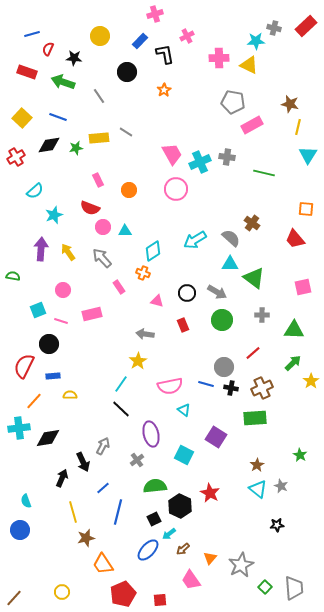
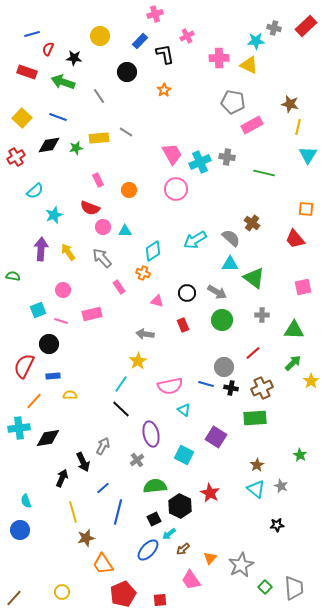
cyan triangle at (258, 489): moved 2 px left
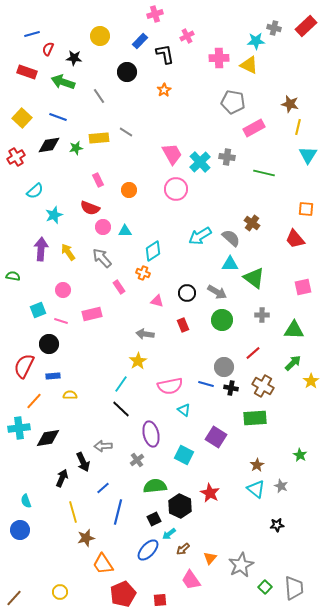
pink rectangle at (252, 125): moved 2 px right, 3 px down
cyan cross at (200, 162): rotated 20 degrees counterclockwise
cyan arrow at (195, 240): moved 5 px right, 4 px up
brown cross at (262, 388): moved 1 px right, 2 px up; rotated 35 degrees counterclockwise
gray arrow at (103, 446): rotated 120 degrees counterclockwise
yellow circle at (62, 592): moved 2 px left
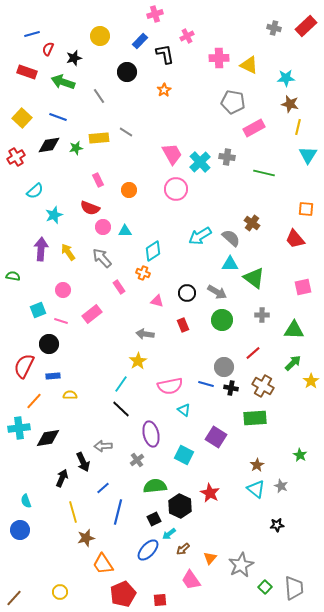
cyan star at (256, 41): moved 30 px right, 37 px down
black star at (74, 58): rotated 21 degrees counterclockwise
pink rectangle at (92, 314): rotated 24 degrees counterclockwise
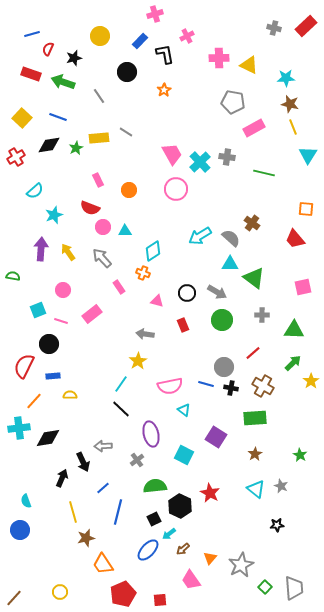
red rectangle at (27, 72): moved 4 px right, 2 px down
yellow line at (298, 127): moved 5 px left; rotated 35 degrees counterclockwise
green star at (76, 148): rotated 16 degrees counterclockwise
brown star at (257, 465): moved 2 px left, 11 px up
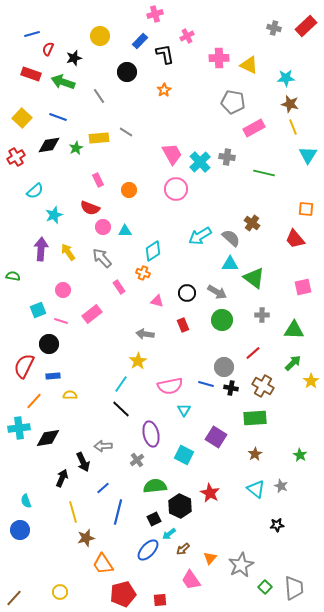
cyan triangle at (184, 410): rotated 24 degrees clockwise
red pentagon at (123, 594): rotated 10 degrees clockwise
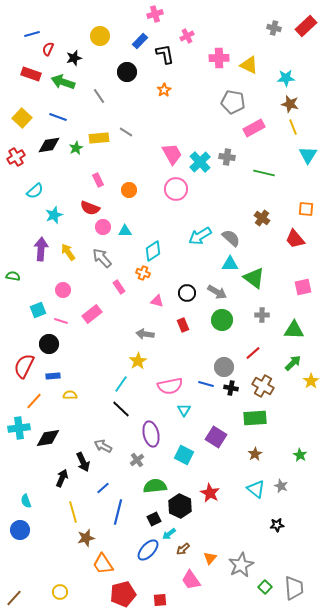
brown cross at (252, 223): moved 10 px right, 5 px up
gray arrow at (103, 446): rotated 30 degrees clockwise
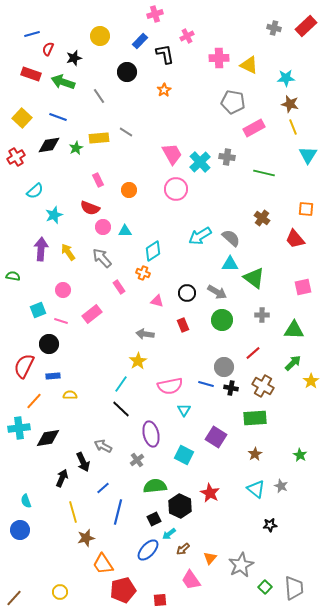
black star at (277, 525): moved 7 px left
red pentagon at (123, 594): moved 4 px up
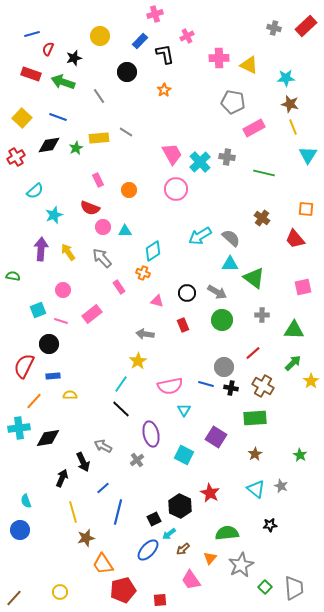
green semicircle at (155, 486): moved 72 px right, 47 px down
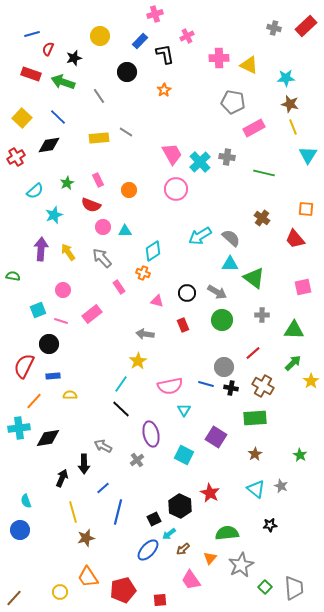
blue line at (58, 117): rotated 24 degrees clockwise
green star at (76, 148): moved 9 px left, 35 px down
red semicircle at (90, 208): moved 1 px right, 3 px up
black arrow at (83, 462): moved 1 px right, 2 px down; rotated 24 degrees clockwise
orange trapezoid at (103, 564): moved 15 px left, 13 px down
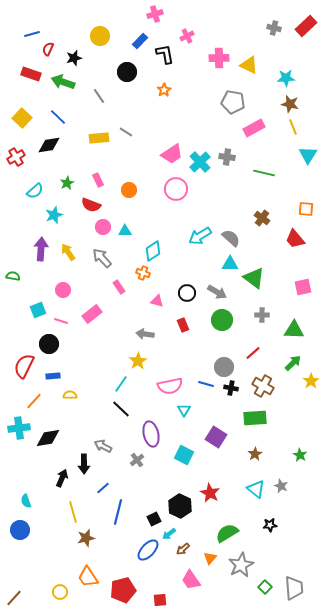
pink trapezoid at (172, 154): rotated 85 degrees clockwise
green semicircle at (227, 533): rotated 25 degrees counterclockwise
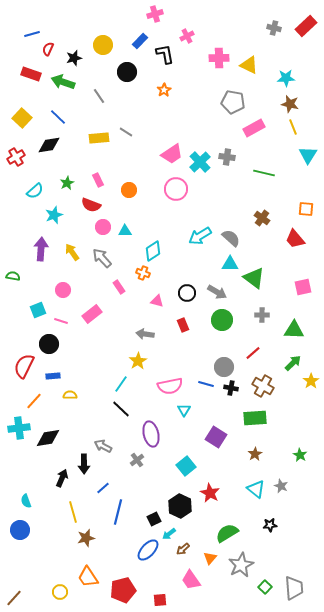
yellow circle at (100, 36): moved 3 px right, 9 px down
yellow arrow at (68, 252): moved 4 px right
cyan square at (184, 455): moved 2 px right, 11 px down; rotated 24 degrees clockwise
